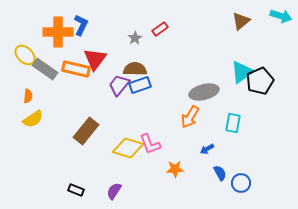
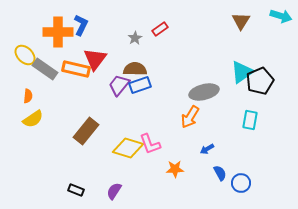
brown triangle: rotated 18 degrees counterclockwise
cyan rectangle: moved 17 px right, 3 px up
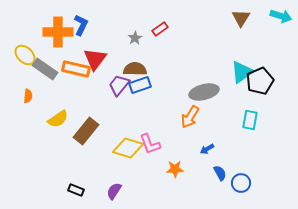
brown triangle: moved 3 px up
yellow semicircle: moved 25 px right
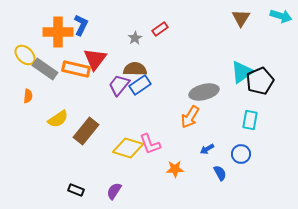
blue rectangle: rotated 15 degrees counterclockwise
blue circle: moved 29 px up
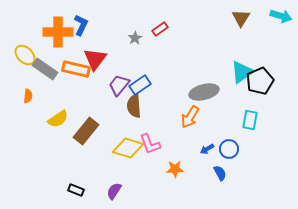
brown semicircle: moved 1 px left, 37 px down; rotated 95 degrees counterclockwise
blue circle: moved 12 px left, 5 px up
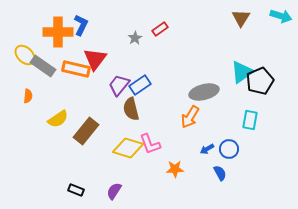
gray rectangle: moved 2 px left, 3 px up
brown semicircle: moved 3 px left, 3 px down; rotated 10 degrees counterclockwise
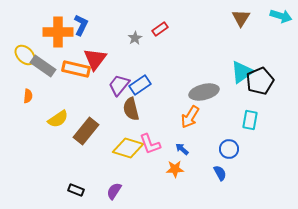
blue arrow: moved 25 px left; rotated 72 degrees clockwise
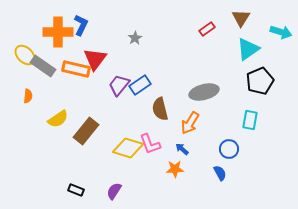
cyan arrow: moved 16 px down
red rectangle: moved 47 px right
cyan triangle: moved 6 px right, 23 px up
brown semicircle: moved 29 px right
orange arrow: moved 6 px down
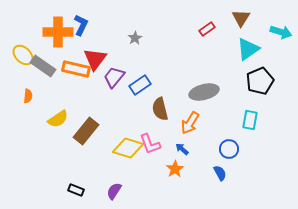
yellow ellipse: moved 2 px left
purple trapezoid: moved 5 px left, 8 px up
orange star: rotated 30 degrees counterclockwise
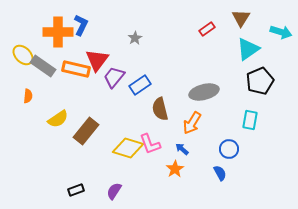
red triangle: moved 2 px right, 1 px down
orange arrow: moved 2 px right
black rectangle: rotated 42 degrees counterclockwise
